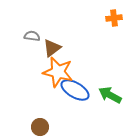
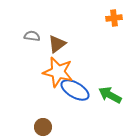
brown triangle: moved 5 px right, 4 px up
brown circle: moved 3 px right
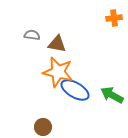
gray semicircle: moved 1 px up
brown triangle: rotated 48 degrees clockwise
green arrow: moved 2 px right
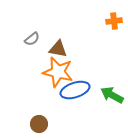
orange cross: moved 3 px down
gray semicircle: moved 4 px down; rotated 133 degrees clockwise
brown triangle: moved 1 px right, 5 px down
blue ellipse: rotated 48 degrees counterclockwise
brown circle: moved 4 px left, 3 px up
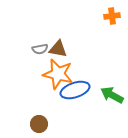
orange cross: moved 2 px left, 5 px up
gray semicircle: moved 8 px right, 10 px down; rotated 28 degrees clockwise
orange star: moved 2 px down
